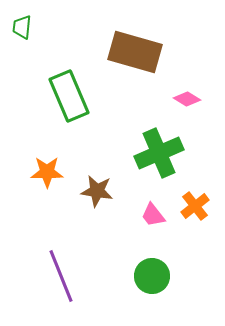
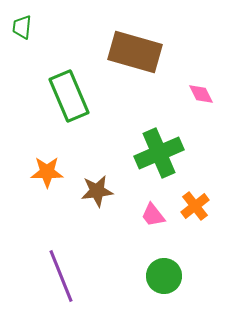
pink diamond: moved 14 px right, 5 px up; rotated 32 degrees clockwise
brown star: rotated 16 degrees counterclockwise
green circle: moved 12 px right
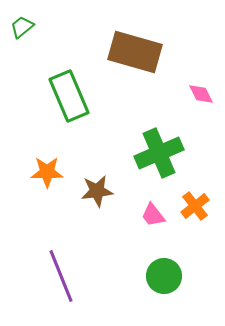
green trapezoid: rotated 45 degrees clockwise
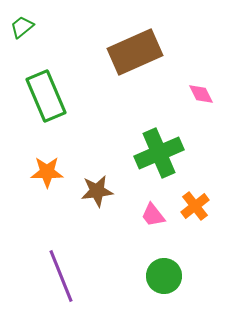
brown rectangle: rotated 40 degrees counterclockwise
green rectangle: moved 23 px left
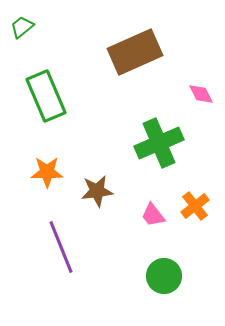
green cross: moved 10 px up
purple line: moved 29 px up
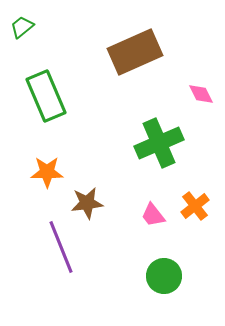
brown star: moved 10 px left, 12 px down
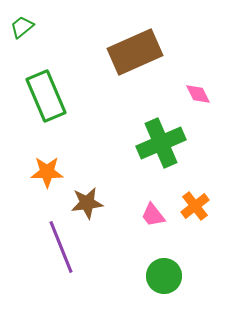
pink diamond: moved 3 px left
green cross: moved 2 px right
